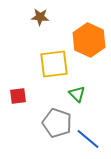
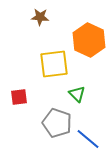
red square: moved 1 px right, 1 px down
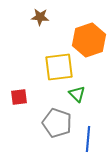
orange hexagon: rotated 16 degrees clockwise
yellow square: moved 5 px right, 3 px down
blue line: rotated 55 degrees clockwise
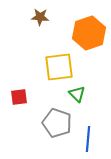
orange hexagon: moved 7 px up
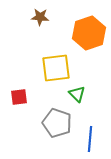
yellow square: moved 3 px left, 1 px down
blue line: moved 2 px right
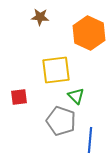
orange hexagon: rotated 16 degrees counterclockwise
yellow square: moved 2 px down
green triangle: moved 1 px left, 2 px down
gray pentagon: moved 4 px right, 2 px up
blue line: moved 1 px down
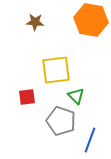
brown star: moved 5 px left, 5 px down
orange hexagon: moved 2 px right, 13 px up; rotated 16 degrees counterclockwise
red square: moved 8 px right
blue line: rotated 15 degrees clockwise
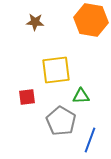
green triangle: moved 5 px right; rotated 48 degrees counterclockwise
gray pentagon: rotated 12 degrees clockwise
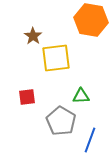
brown star: moved 2 px left, 14 px down; rotated 30 degrees clockwise
yellow square: moved 12 px up
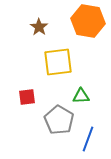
orange hexagon: moved 3 px left, 1 px down
brown star: moved 6 px right, 9 px up
yellow square: moved 2 px right, 4 px down
gray pentagon: moved 2 px left, 1 px up
blue line: moved 2 px left, 1 px up
